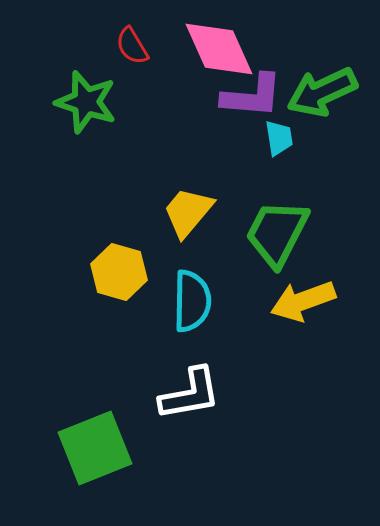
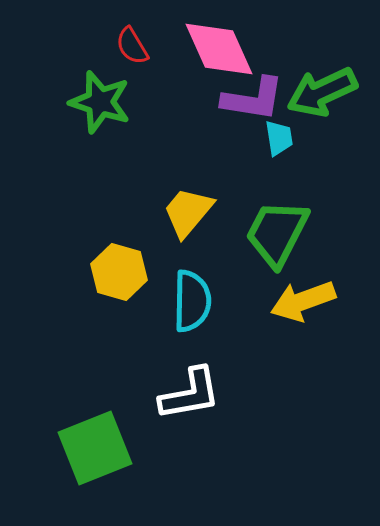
purple L-shape: moved 1 px right, 3 px down; rotated 4 degrees clockwise
green star: moved 14 px right
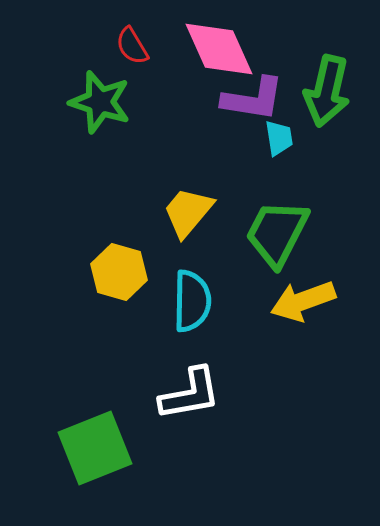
green arrow: moved 5 px right, 1 px up; rotated 52 degrees counterclockwise
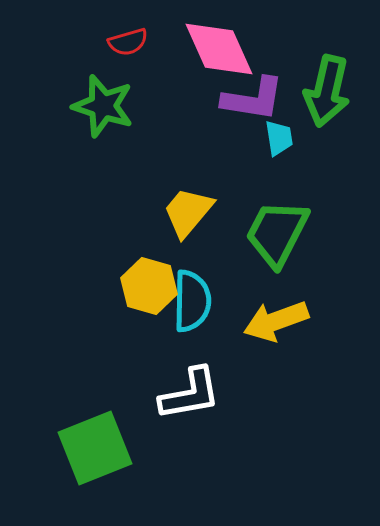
red semicircle: moved 4 px left, 4 px up; rotated 75 degrees counterclockwise
green star: moved 3 px right, 4 px down
yellow hexagon: moved 30 px right, 14 px down
yellow arrow: moved 27 px left, 20 px down
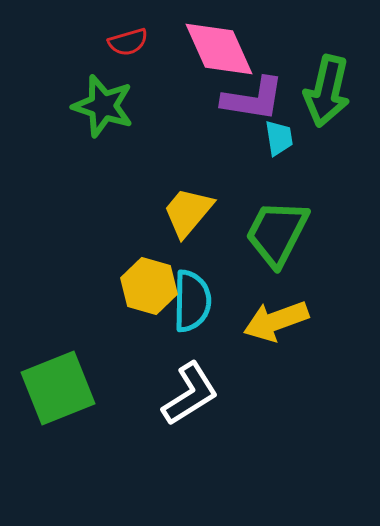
white L-shape: rotated 22 degrees counterclockwise
green square: moved 37 px left, 60 px up
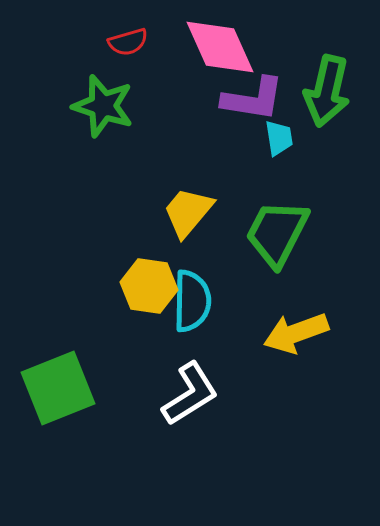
pink diamond: moved 1 px right, 2 px up
yellow hexagon: rotated 8 degrees counterclockwise
yellow arrow: moved 20 px right, 12 px down
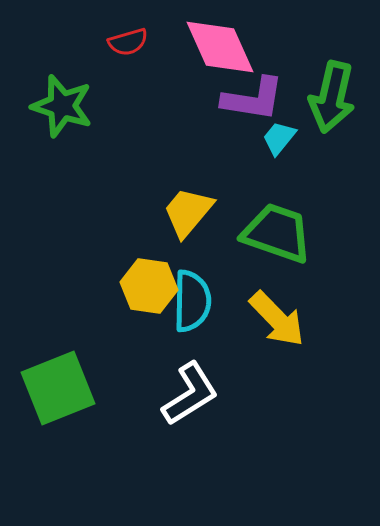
green arrow: moved 5 px right, 6 px down
green star: moved 41 px left
cyan trapezoid: rotated 132 degrees counterclockwise
green trapezoid: rotated 82 degrees clockwise
yellow arrow: moved 19 px left, 14 px up; rotated 114 degrees counterclockwise
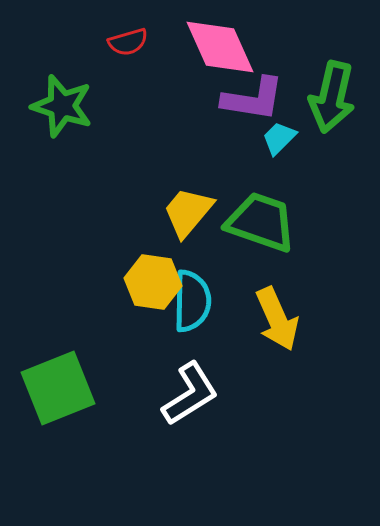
cyan trapezoid: rotated 6 degrees clockwise
green trapezoid: moved 16 px left, 11 px up
yellow hexagon: moved 4 px right, 4 px up
yellow arrow: rotated 20 degrees clockwise
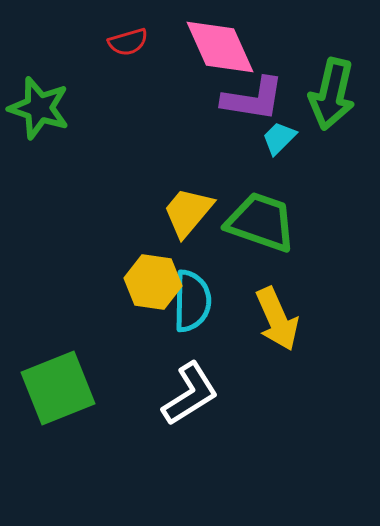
green arrow: moved 3 px up
green star: moved 23 px left, 2 px down
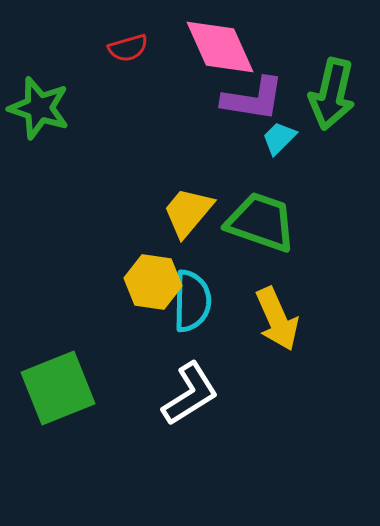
red semicircle: moved 6 px down
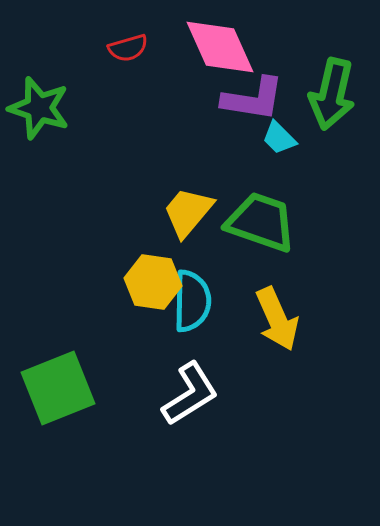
cyan trapezoid: rotated 90 degrees counterclockwise
